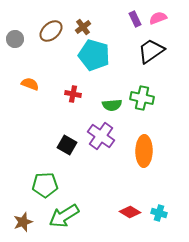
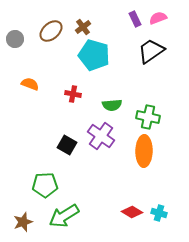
green cross: moved 6 px right, 19 px down
red diamond: moved 2 px right
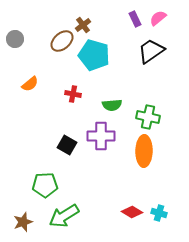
pink semicircle: rotated 18 degrees counterclockwise
brown cross: moved 2 px up
brown ellipse: moved 11 px right, 10 px down
orange semicircle: rotated 120 degrees clockwise
purple cross: rotated 36 degrees counterclockwise
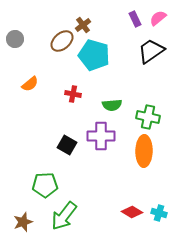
green arrow: rotated 20 degrees counterclockwise
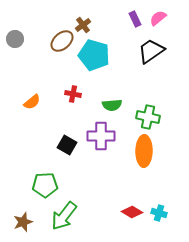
orange semicircle: moved 2 px right, 18 px down
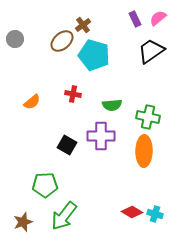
cyan cross: moved 4 px left, 1 px down
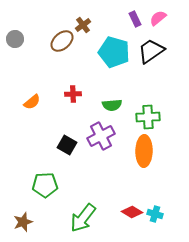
cyan pentagon: moved 20 px right, 3 px up
red cross: rotated 14 degrees counterclockwise
green cross: rotated 15 degrees counterclockwise
purple cross: rotated 28 degrees counterclockwise
green arrow: moved 19 px right, 2 px down
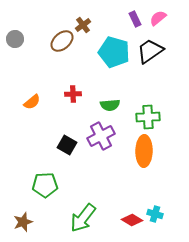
black trapezoid: moved 1 px left
green semicircle: moved 2 px left
red diamond: moved 8 px down
